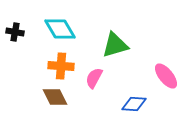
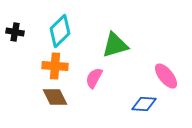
cyan diamond: moved 2 px down; rotated 76 degrees clockwise
orange cross: moved 6 px left
blue diamond: moved 10 px right
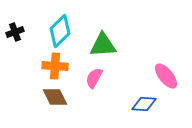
black cross: rotated 30 degrees counterclockwise
green triangle: moved 12 px left; rotated 12 degrees clockwise
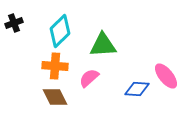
black cross: moved 1 px left, 9 px up
pink semicircle: moved 5 px left; rotated 20 degrees clockwise
blue diamond: moved 7 px left, 15 px up
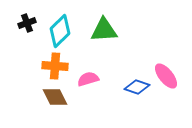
black cross: moved 13 px right
green triangle: moved 1 px right, 15 px up
pink semicircle: moved 1 px left, 1 px down; rotated 25 degrees clockwise
blue diamond: moved 2 px up; rotated 15 degrees clockwise
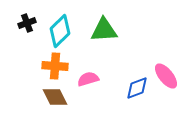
blue diamond: moved 1 px down; rotated 40 degrees counterclockwise
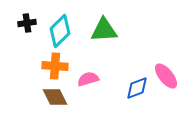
black cross: rotated 12 degrees clockwise
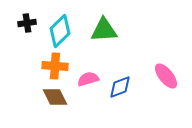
blue diamond: moved 17 px left, 1 px up
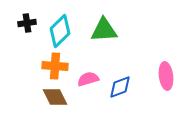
pink ellipse: rotated 32 degrees clockwise
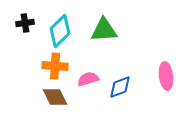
black cross: moved 2 px left
